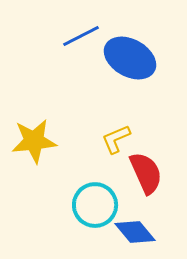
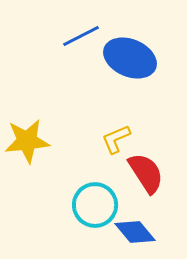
blue ellipse: rotated 6 degrees counterclockwise
yellow star: moved 7 px left
red semicircle: rotated 9 degrees counterclockwise
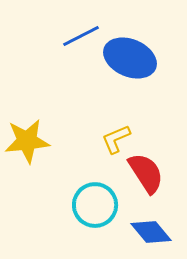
blue diamond: moved 16 px right
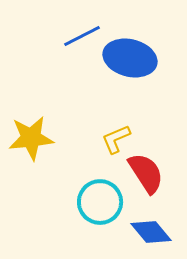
blue line: moved 1 px right
blue ellipse: rotated 9 degrees counterclockwise
yellow star: moved 4 px right, 3 px up
cyan circle: moved 5 px right, 3 px up
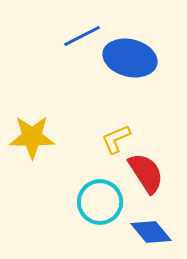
yellow star: moved 1 px right, 1 px up; rotated 6 degrees clockwise
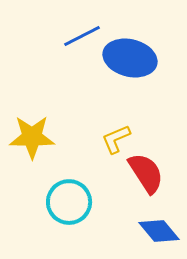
cyan circle: moved 31 px left
blue diamond: moved 8 px right, 1 px up
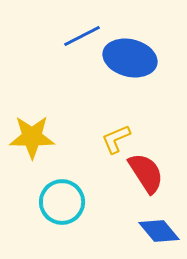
cyan circle: moved 7 px left
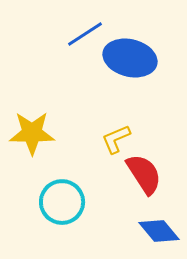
blue line: moved 3 px right, 2 px up; rotated 6 degrees counterclockwise
yellow star: moved 4 px up
red semicircle: moved 2 px left, 1 px down
